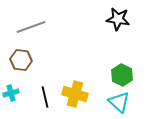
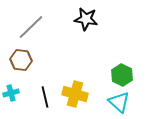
black star: moved 32 px left
gray line: rotated 24 degrees counterclockwise
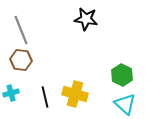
gray line: moved 10 px left, 3 px down; rotated 68 degrees counterclockwise
cyan triangle: moved 6 px right, 2 px down
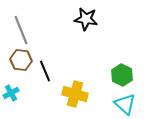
cyan cross: rotated 14 degrees counterclockwise
black line: moved 26 px up; rotated 10 degrees counterclockwise
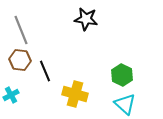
brown hexagon: moved 1 px left
cyan cross: moved 2 px down
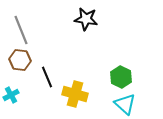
black line: moved 2 px right, 6 px down
green hexagon: moved 1 px left, 2 px down
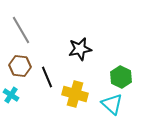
black star: moved 6 px left, 30 px down; rotated 20 degrees counterclockwise
gray line: rotated 8 degrees counterclockwise
brown hexagon: moved 6 px down
cyan cross: rotated 28 degrees counterclockwise
cyan triangle: moved 13 px left
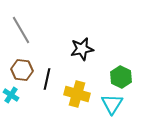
black star: moved 2 px right
brown hexagon: moved 2 px right, 4 px down
black line: moved 2 px down; rotated 35 degrees clockwise
yellow cross: moved 2 px right
cyan triangle: rotated 20 degrees clockwise
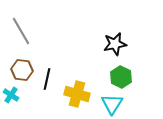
gray line: moved 1 px down
black star: moved 33 px right, 5 px up
